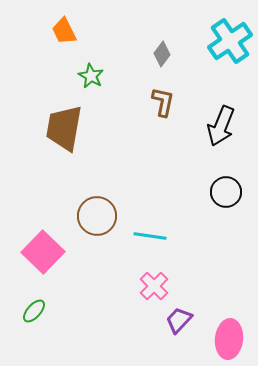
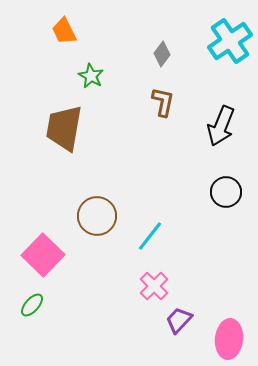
cyan line: rotated 60 degrees counterclockwise
pink square: moved 3 px down
green ellipse: moved 2 px left, 6 px up
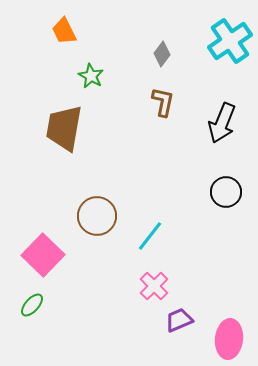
black arrow: moved 1 px right, 3 px up
purple trapezoid: rotated 24 degrees clockwise
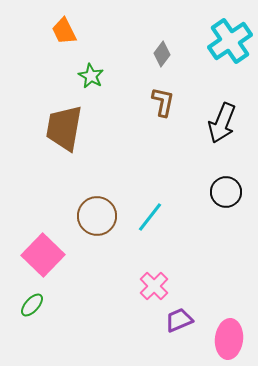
cyan line: moved 19 px up
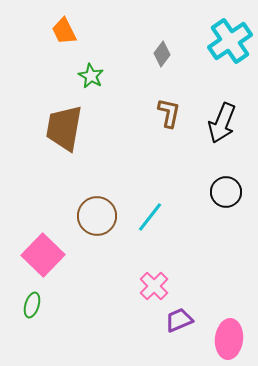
brown L-shape: moved 6 px right, 11 px down
green ellipse: rotated 25 degrees counterclockwise
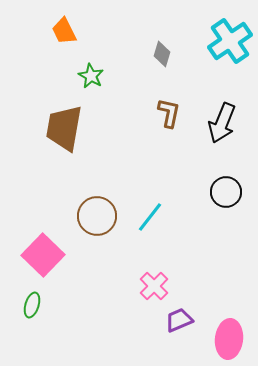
gray diamond: rotated 20 degrees counterclockwise
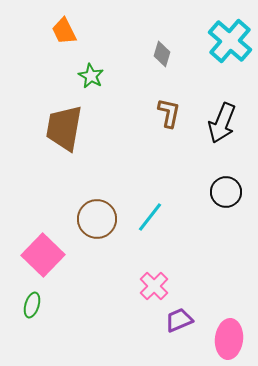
cyan cross: rotated 15 degrees counterclockwise
brown circle: moved 3 px down
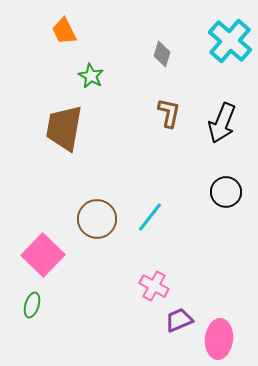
pink cross: rotated 16 degrees counterclockwise
pink ellipse: moved 10 px left
